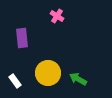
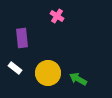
white rectangle: moved 13 px up; rotated 16 degrees counterclockwise
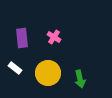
pink cross: moved 3 px left, 21 px down
green arrow: moved 2 px right; rotated 132 degrees counterclockwise
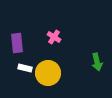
purple rectangle: moved 5 px left, 5 px down
white rectangle: moved 10 px right; rotated 24 degrees counterclockwise
green arrow: moved 17 px right, 17 px up
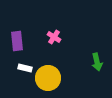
purple rectangle: moved 2 px up
yellow circle: moved 5 px down
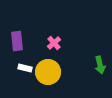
pink cross: moved 6 px down; rotated 16 degrees clockwise
green arrow: moved 3 px right, 3 px down
yellow circle: moved 6 px up
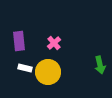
purple rectangle: moved 2 px right
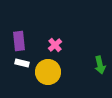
pink cross: moved 1 px right, 2 px down
white rectangle: moved 3 px left, 5 px up
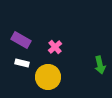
purple rectangle: moved 2 px right, 1 px up; rotated 54 degrees counterclockwise
pink cross: moved 2 px down
yellow circle: moved 5 px down
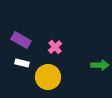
green arrow: rotated 78 degrees counterclockwise
